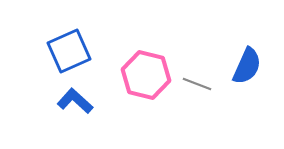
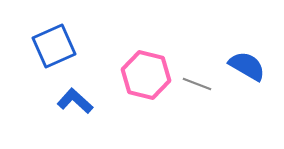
blue square: moved 15 px left, 5 px up
blue semicircle: rotated 84 degrees counterclockwise
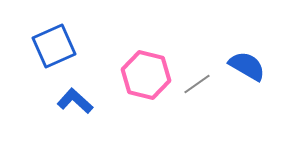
gray line: rotated 56 degrees counterclockwise
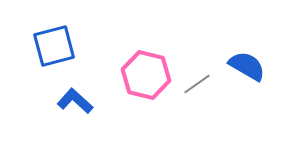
blue square: rotated 9 degrees clockwise
